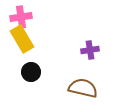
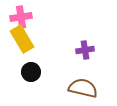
purple cross: moved 5 px left
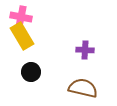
pink cross: rotated 20 degrees clockwise
yellow rectangle: moved 3 px up
purple cross: rotated 12 degrees clockwise
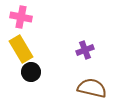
yellow rectangle: moved 1 px left, 13 px down
purple cross: rotated 24 degrees counterclockwise
brown semicircle: moved 9 px right
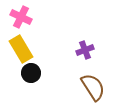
pink cross: rotated 15 degrees clockwise
black circle: moved 1 px down
brown semicircle: moved 1 px right, 1 px up; rotated 44 degrees clockwise
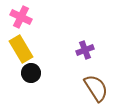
brown semicircle: moved 3 px right, 1 px down
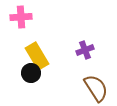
pink cross: rotated 30 degrees counterclockwise
yellow rectangle: moved 16 px right, 7 px down
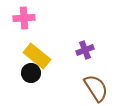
pink cross: moved 3 px right, 1 px down
yellow rectangle: rotated 20 degrees counterclockwise
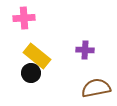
purple cross: rotated 24 degrees clockwise
brown semicircle: rotated 68 degrees counterclockwise
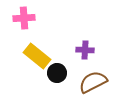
black circle: moved 26 px right
brown semicircle: moved 3 px left, 6 px up; rotated 16 degrees counterclockwise
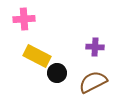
pink cross: moved 1 px down
purple cross: moved 10 px right, 3 px up
yellow rectangle: rotated 12 degrees counterclockwise
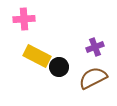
purple cross: rotated 24 degrees counterclockwise
black circle: moved 2 px right, 6 px up
brown semicircle: moved 4 px up
